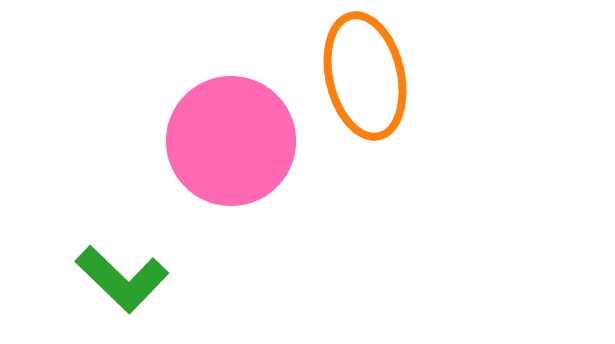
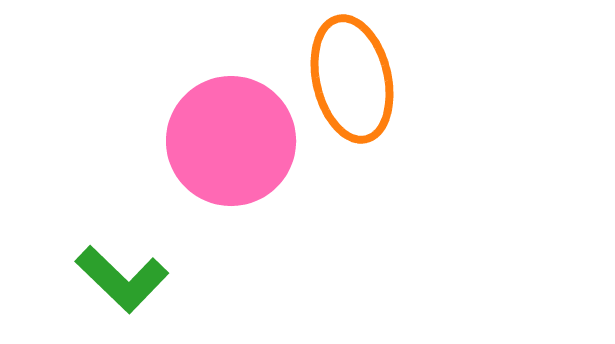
orange ellipse: moved 13 px left, 3 px down
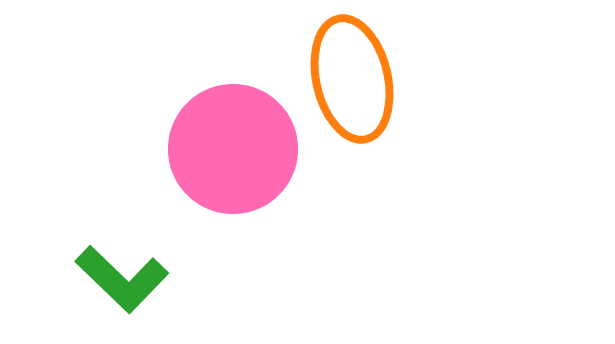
pink circle: moved 2 px right, 8 px down
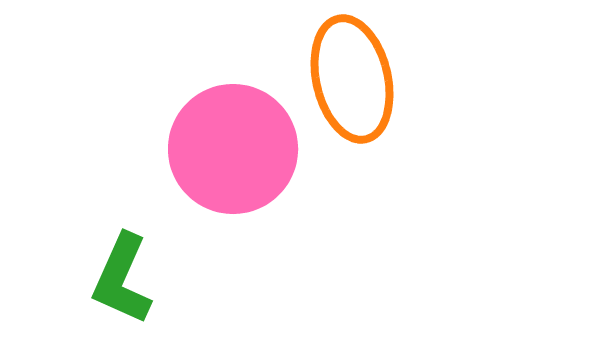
green L-shape: rotated 70 degrees clockwise
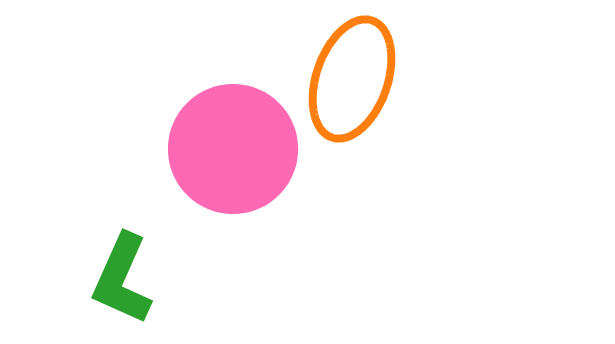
orange ellipse: rotated 32 degrees clockwise
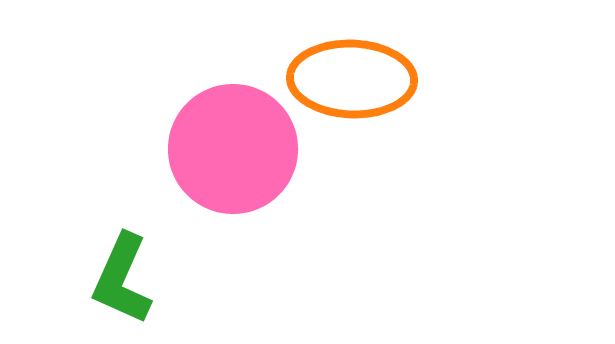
orange ellipse: rotated 73 degrees clockwise
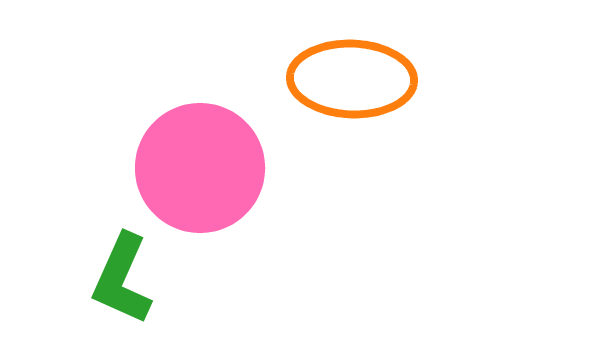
pink circle: moved 33 px left, 19 px down
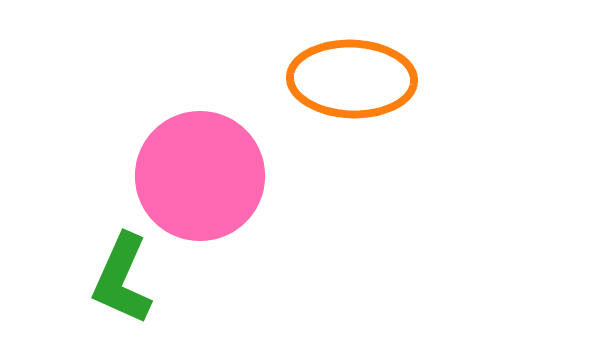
pink circle: moved 8 px down
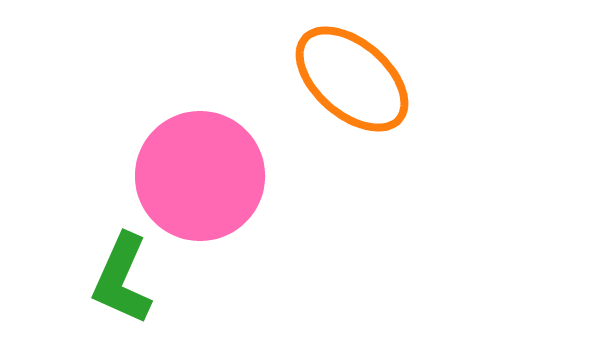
orange ellipse: rotated 39 degrees clockwise
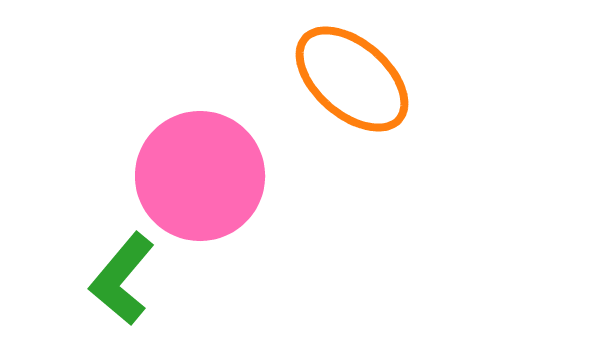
green L-shape: rotated 16 degrees clockwise
